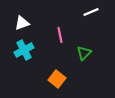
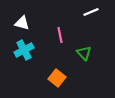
white triangle: rotated 35 degrees clockwise
green triangle: rotated 28 degrees counterclockwise
orange square: moved 1 px up
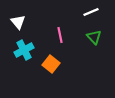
white triangle: moved 4 px left, 1 px up; rotated 35 degrees clockwise
green triangle: moved 10 px right, 16 px up
orange square: moved 6 px left, 14 px up
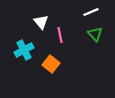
white triangle: moved 23 px right
green triangle: moved 1 px right, 3 px up
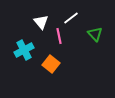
white line: moved 20 px left, 6 px down; rotated 14 degrees counterclockwise
pink line: moved 1 px left, 1 px down
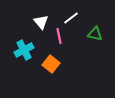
green triangle: rotated 35 degrees counterclockwise
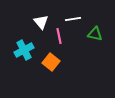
white line: moved 2 px right, 1 px down; rotated 28 degrees clockwise
orange square: moved 2 px up
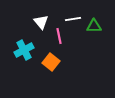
green triangle: moved 1 px left, 8 px up; rotated 14 degrees counterclockwise
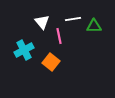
white triangle: moved 1 px right
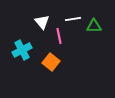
cyan cross: moved 2 px left
